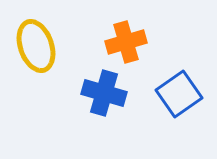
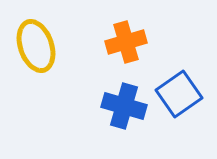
blue cross: moved 20 px right, 13 px down
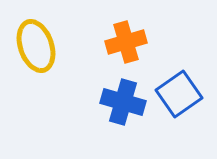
blue cross: moved 1 px left, 4 px up
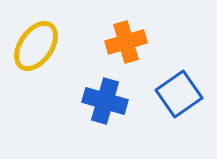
yellow ellipse: rotated 54 degrees clockwise
blue cross: moved 18 px left, 1 px up
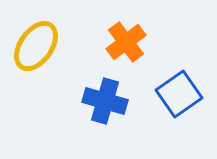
orange cross: rotated 21 degrees counterclockwise
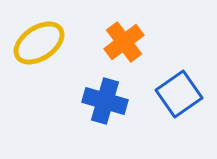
orange cross: moved 2 px left
yellow ellipse: moved 3 px right, 3 px up; rotated 21 degrees clockwise
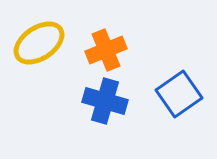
orange cross: moved 18 px left, 8 px down; rotated 15 degrees clockwise
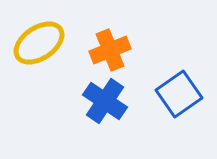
orange cross: moved 4 px right
blue cross: rotated 18 degrees clockwise
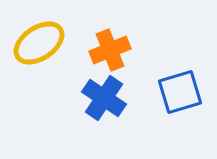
blue square: moved 1 px right, 2 px up; rotated 18 degrees clockwise
blue cross: moved 1 px left, 3 px up
